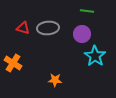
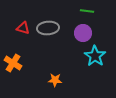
purple circle: moved 1 px right, 1 px up
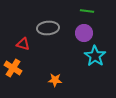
red triangle: moved 16 px down
purple circle: moved 1 px right
orange cross: moved 5 px down
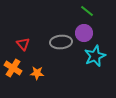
green line: rotated 32 degrees clockwise
gray ellipse: moved 13 px right, 14 px down
red triangle: rotated 32 degrees clockwise
cyan star: rotated 15 degrees clockwise
orange star: moved 18 px left, 7 px up
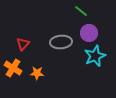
green line: moved 6 px left
purple circle: moved 5 px right
red triangle: rotated 24 degrees clockwise
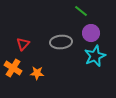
purple circle: moved 2 px right
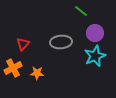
purple circle: moved 4 px right
orange cross: rotated 30 degrees clockwise
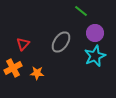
gray ellipse: rotated 50 degrees counterclockwise
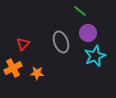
green line: moved 1 px left
purple circle: moved 7 px left
gray ellipse: rotated 55 degrees counterclockwise
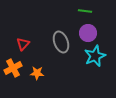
green line: moved 5 px right; rotated 32 degrees counterclockwise
